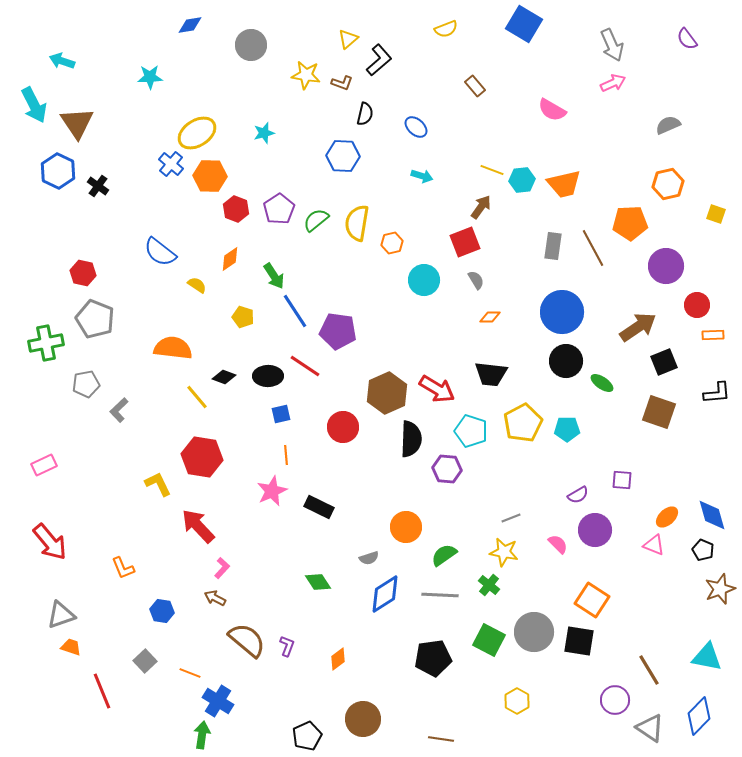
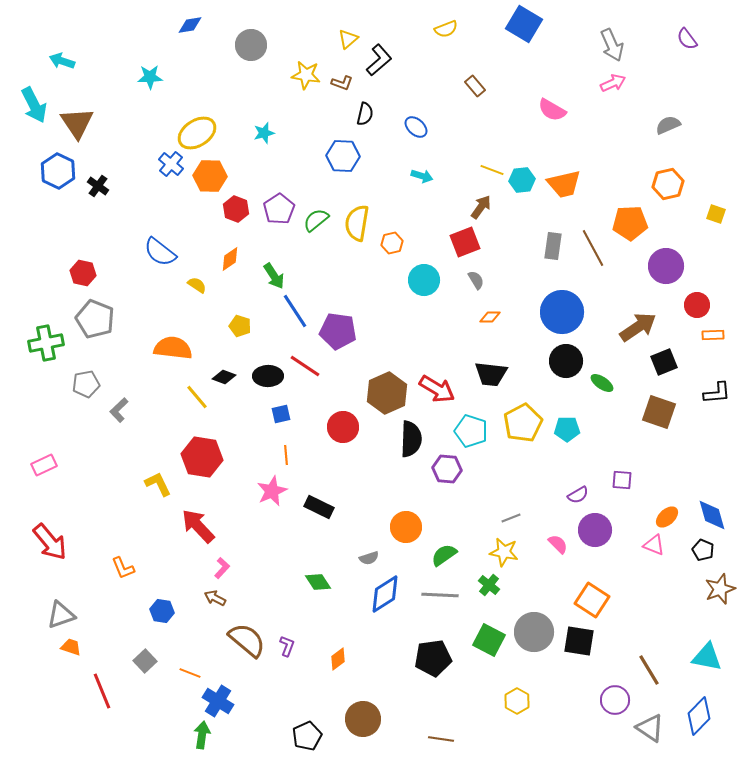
yellow pentagon at (243, 317): moved 3 px left, 9 px down
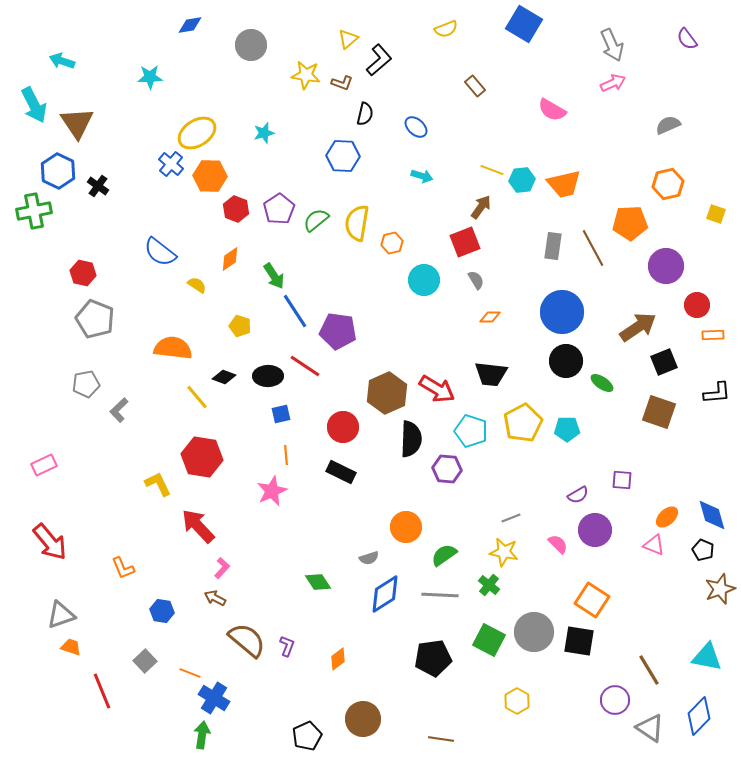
green cross at (46, 343): moved 12 px left, 132 px up
black rectangle at (319, 507): moved 22 px right, 35 px up
blue cross at (218, 701): moved 4 px left, 3 px up
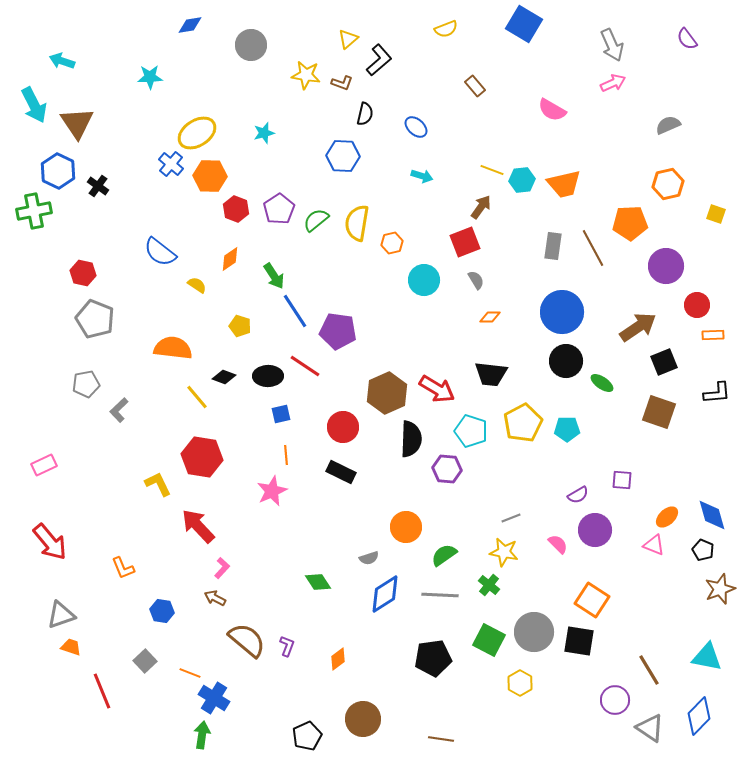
yellow hexagon at (517, 701): moved 3 px right, 18 px up
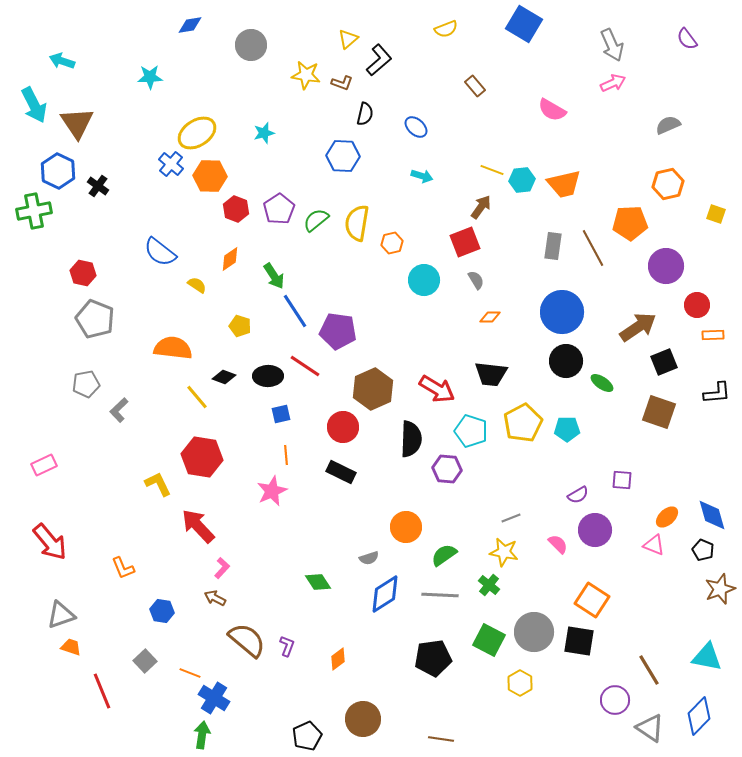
brown hexagon at (387, 393): moved 14 px left, 4 px up
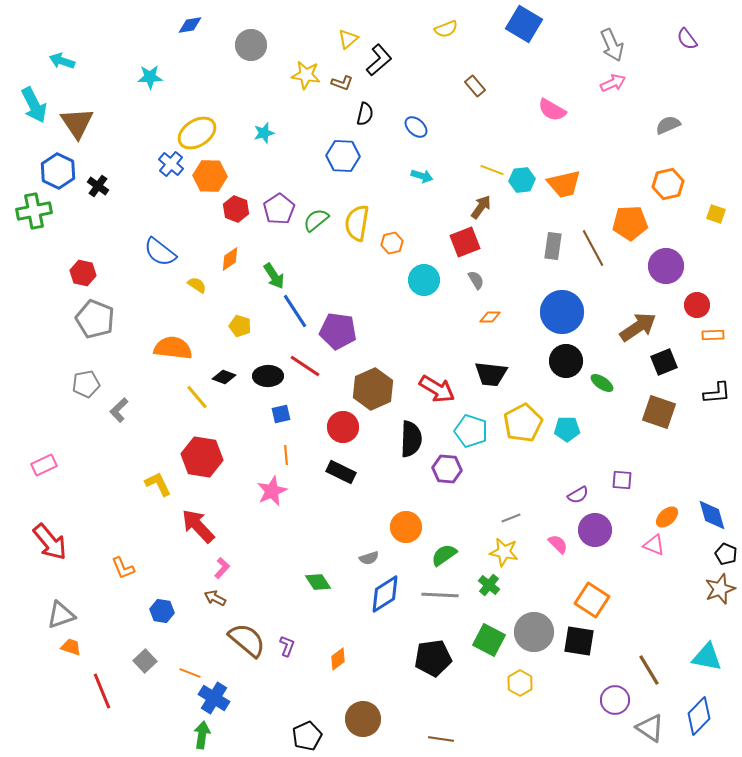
black pentagon at (703, 550): moved 23 px right, 4 px down
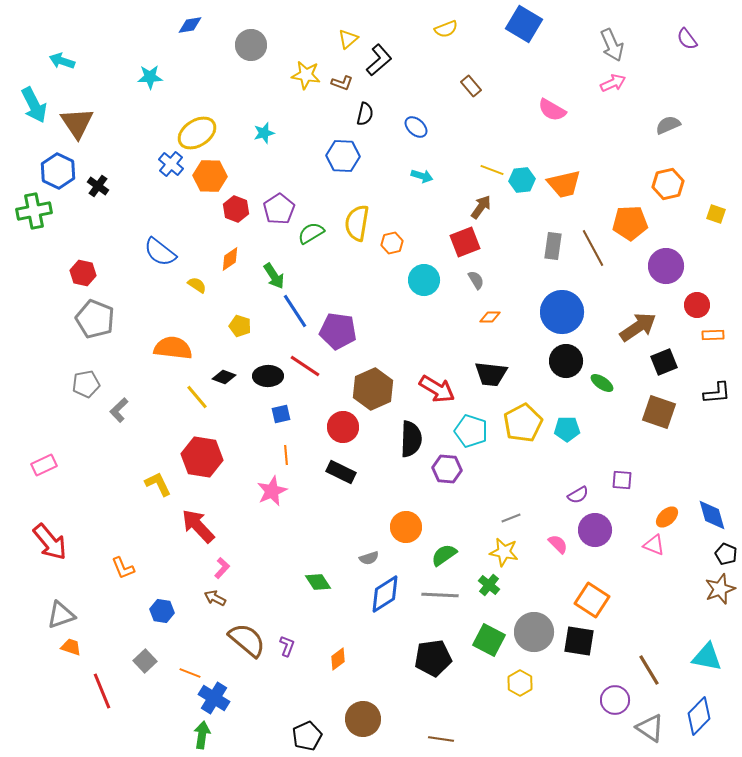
brown rectangle at (475, 86): moved 4 px left
green semicircle at (316, 220): moved 5 px left, 13 px down; rotated 8 degrees clockwise
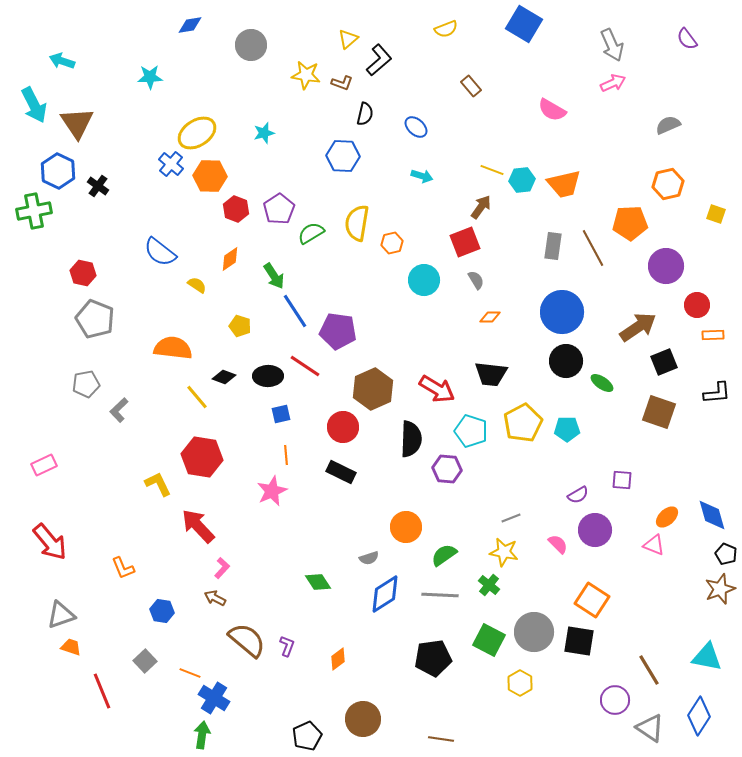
blue diamond at (699, 716): rotated 12 degrees counterclockwise
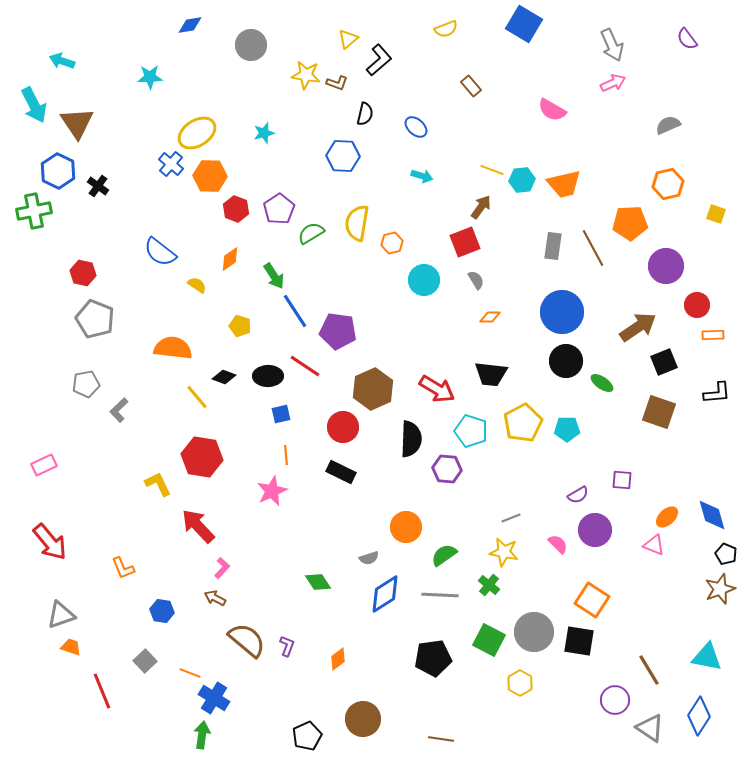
brown L-shape at (342, 83): moved 5 px left
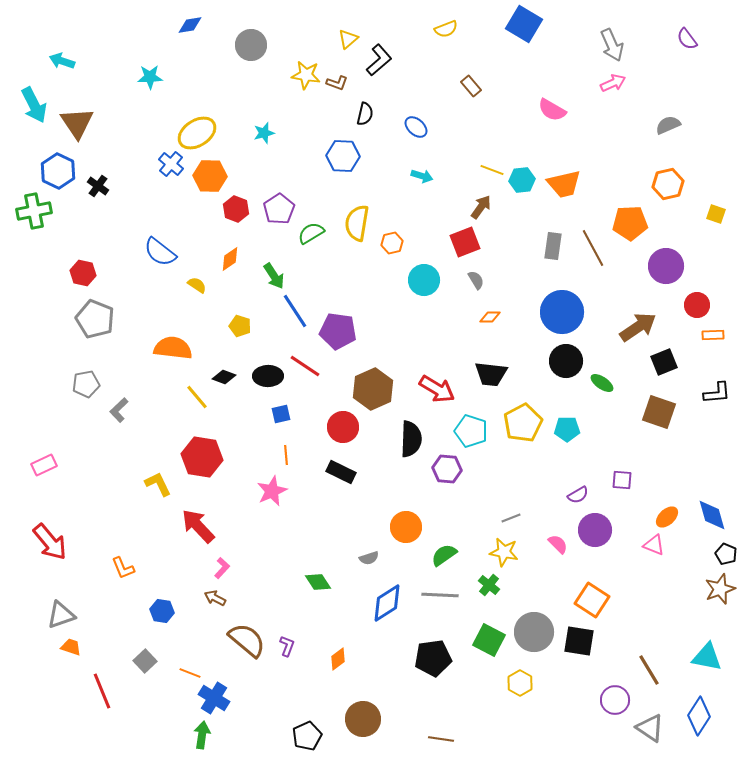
blue diamond at (385, 594): moved 2 px right, 9 px down
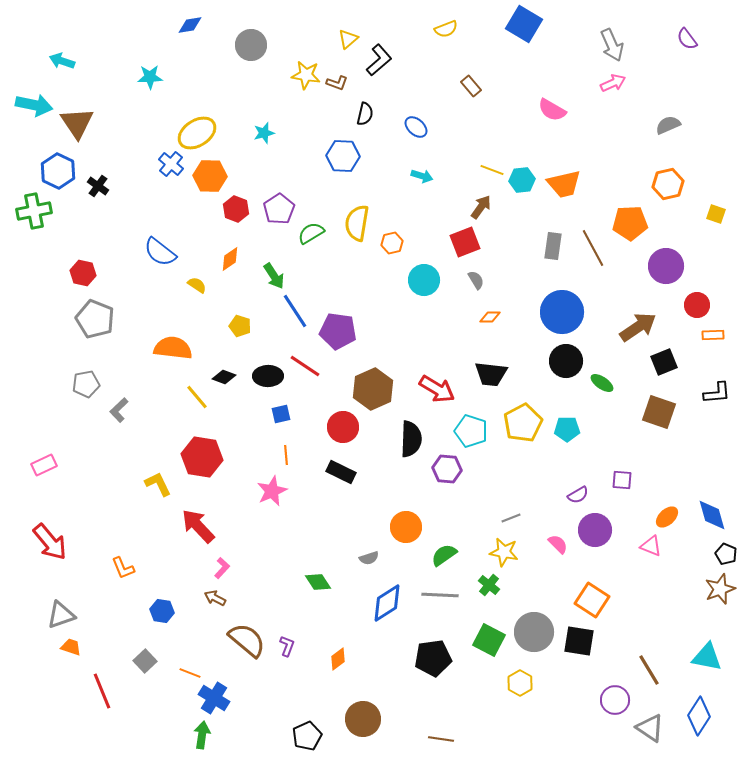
cyan arrow at (34, 105): rotated 51 degrees counterclockwise
pink triangle at (654, 545): moved 3 px left, 1 px down
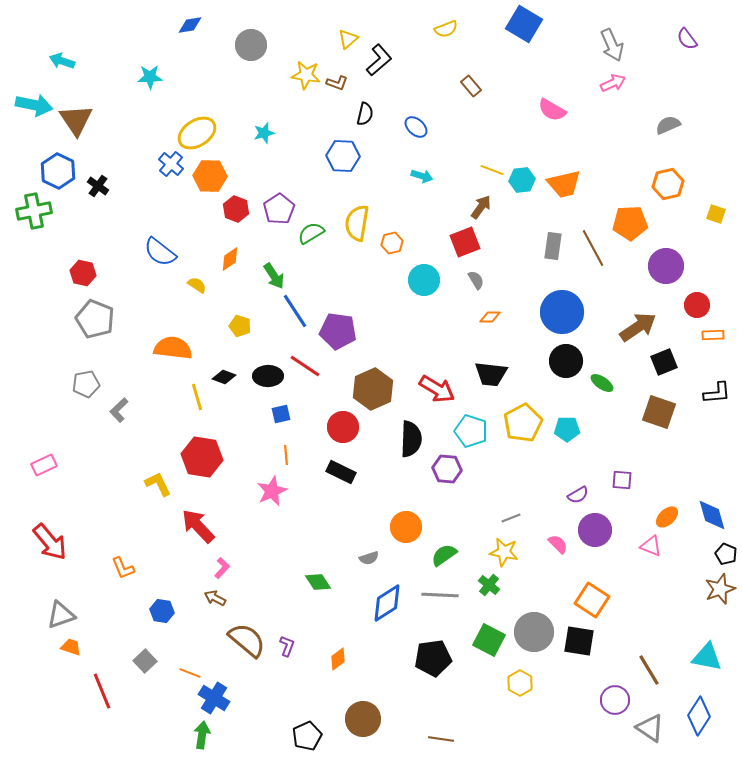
brown triangle at (77, 123): moved 1 px left, 3 px up
yellow line at (197, 397): rotated 24 degrees clockwise
